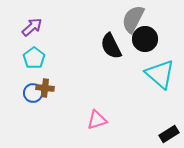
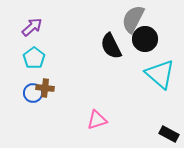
black rectangle: rotated 60 degrees clockwise
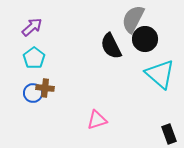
black rectangle: rotated 42 degrees clockwise
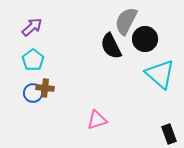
gray semicircle: moved 7 px left, 2 px down
cyan pentagon: moved 1 px left, 2 px down
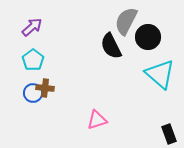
black circle: moved 3 px right, 2 px up
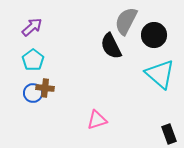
black circle: moved 6 px right, 2 px up
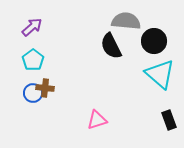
gray semicircle: rotated 68 degrees clockwise
black circle: moved 6 px down
black rectangle: moved 14 px up
